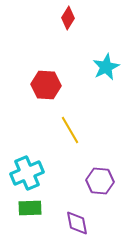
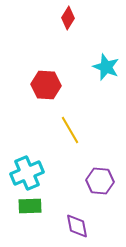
cyan star: rotated 24 degrees counterclockwise
green rectangle: moved 2 px up
purple diamond: moved 3 px down
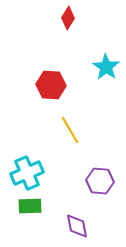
cyan star: rotated 12 degrees clockwise
red hexagon: moved 5 px right
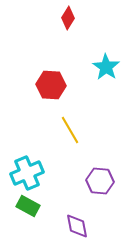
green rectangle: moved 2 px left; rotated 30 degrees clockwise
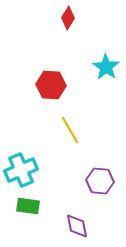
cyan cross: moved 6 px left, 3 px up
green rectangle: rotated 20 degrees counterclockwise
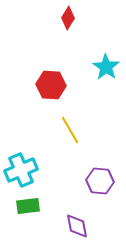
green rectangle: rotated 15 degrees counterclockwise
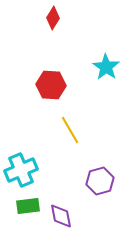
red diamond: moved 15 px left
purple hexagon: rotated 20 degrees counterclockwise
purple diamond: moved 16 px left, 10 px up
